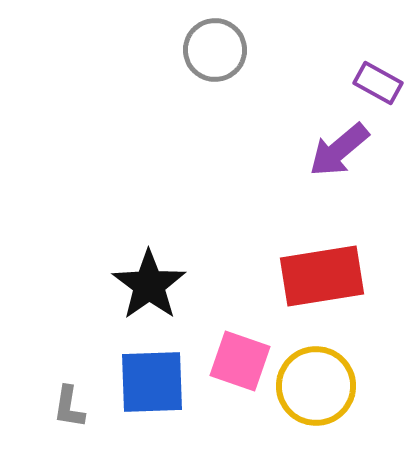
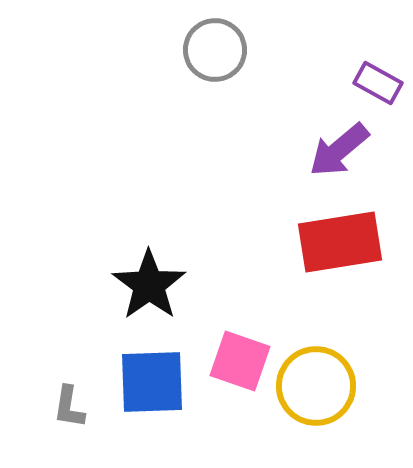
red rectangle: moved 18 px right, 34 px up
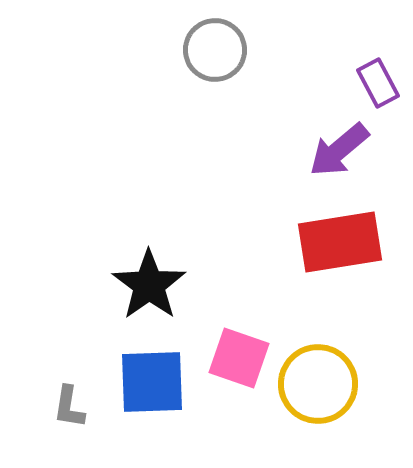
purple rectangle: rotated 33 degrees clockwise
pink square: moved 1 px left, 3 px up
yellow circle: moved 2 px right, 2 px up
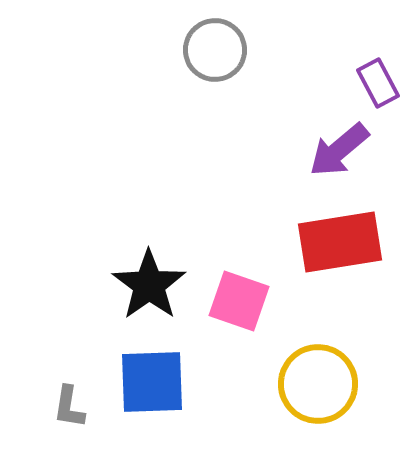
pink square: moved 57 px up
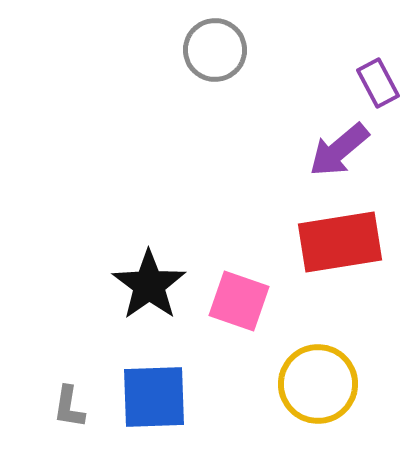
blue square: moved 2 px right, 15 px down
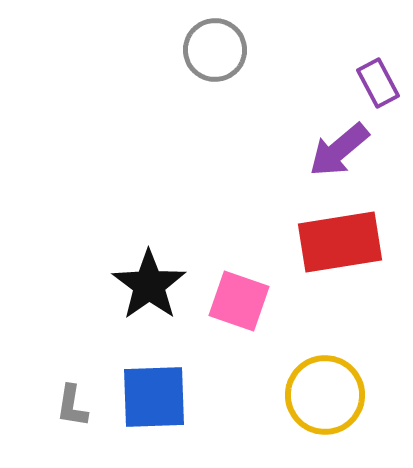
yellow circle: moved 7 px right, 11 px down
gray L-shape: moved 3 px right, 1 px up
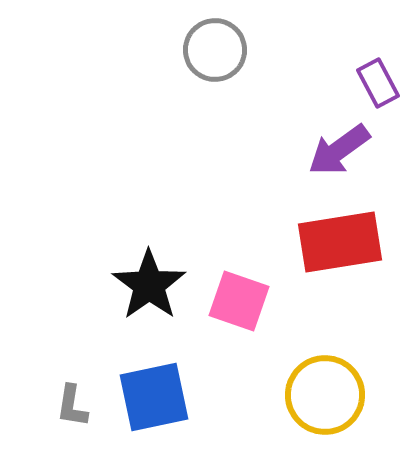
purple arrow: rotated 4 degrees clockwise
blue square: rotated 10 degrees counterclockwise
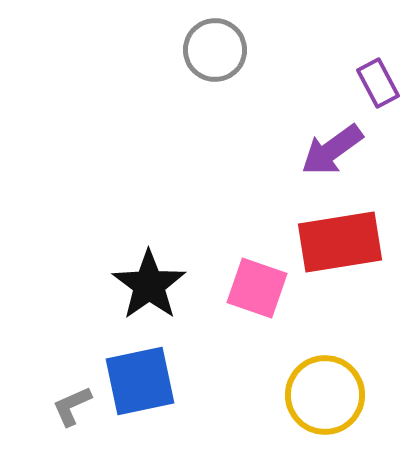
purple arrow: moved 7 px left
pink square: moved 18 px right, 13 px up
blue square: moved 14 px left, 16 px up
gray L-shape: rotated 57 degrees clockwise
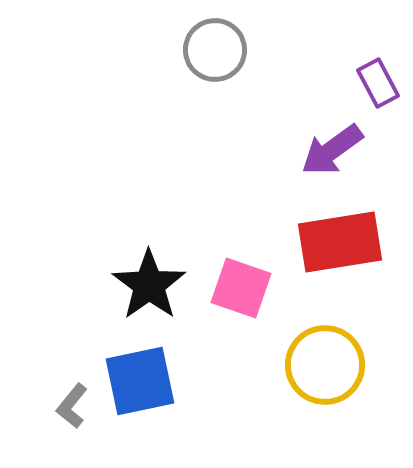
pink square: moved 16 px left
yellow circle: moved 30 px up
gray L-shape: rotated 27 degrees counterclockwise
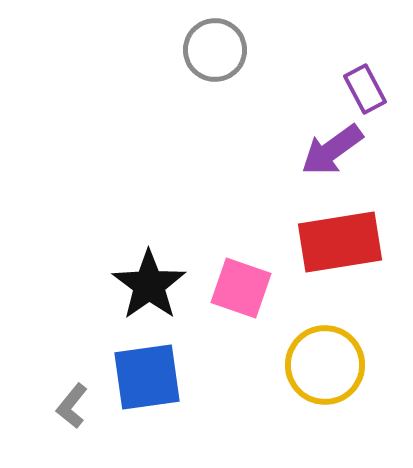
purple rectangle: moved 13 px left, 6 px down
blue square: moved 7 px right, 4 px up; rotated 4 degrees clockwise
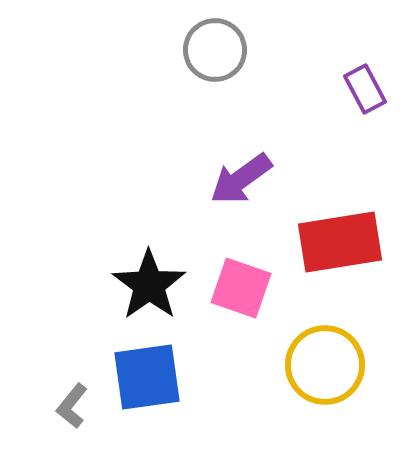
purple arrow: moved 91 px left, 29 px down
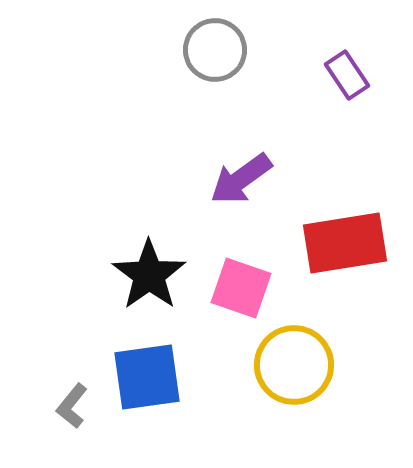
purple rectangle: moved 18 px left, 14 px up; rotated 6 degrees counterclockwise
red rectangle: moved 5 px right, 1 px down
black star: moved 10 px up
yellow circle: moved 31 px left
